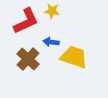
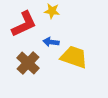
red L-shape: moved 2 px left, 3 px down
brown cross: moved 4 px down
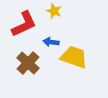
yellow star: moved 2 px right; rotated 14 degrees clockwise
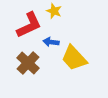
red L-shape: moved 5 px right, 1 px down
yellow trapezoid: moved 1 px down; rotated 152 degrees counterclockwise
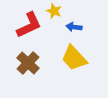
blue arrow: moved 23 px right, 15 px up
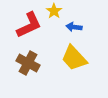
yellow star: rotated 14 degrees clockwise
brown cross: rotated 15 degrees counterclockwise
